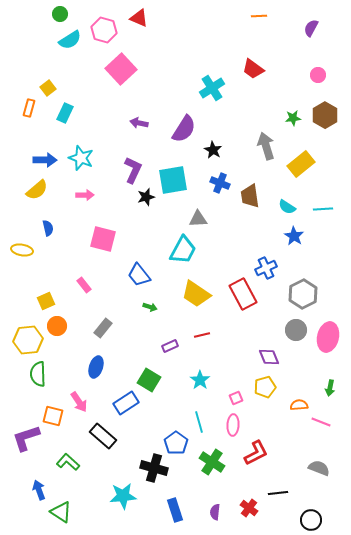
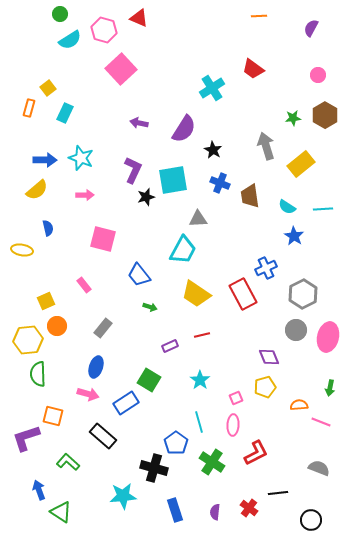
pink arrow at (79, 402): moved 9 px right, 8 px up; rotated 40 degrees counterclockwise
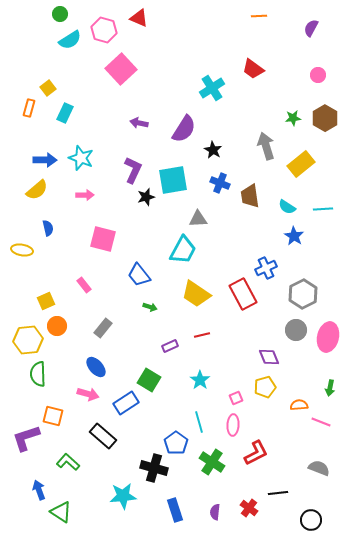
brown hexagon at (325, 115): moved 3 px down
blue ellipse at (96, 367): rotated 60 degrees counterclockwise
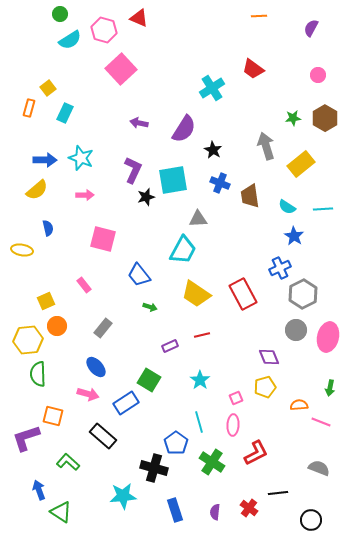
blue cross at (266, 268): moved 14 px right
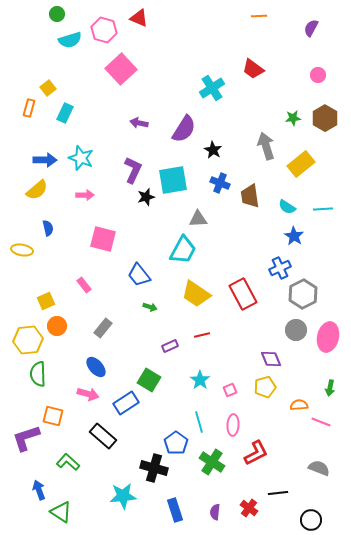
green circle at (60, 14): moved 3 px left
cyan semicircle at (70, 40): rotated 15 degrees clockwise
purple diamond at (269, 357): moved 2 px right, 2 px down
pink square at (236, 398): moved 6 px left, 8 px up
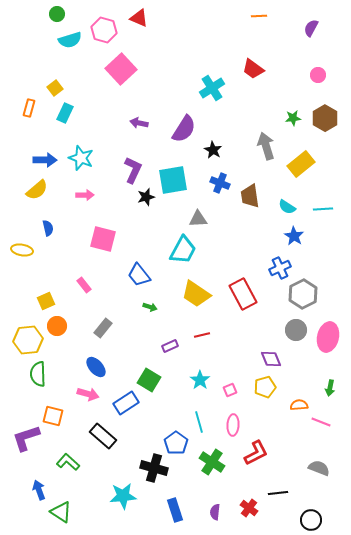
yellow square at (48, 88): moved 7 px right
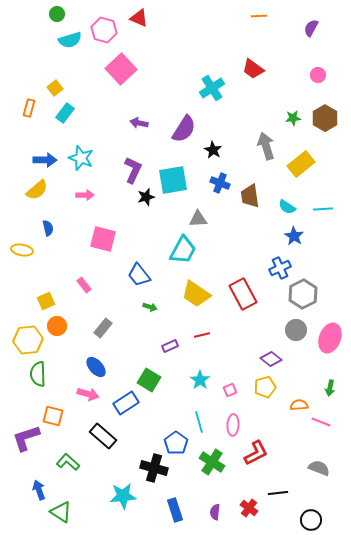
cyan rectangle at (65, 113): rotated 12 degrees clockwise
pink ellipse at (328, 337): moved 2 px right, 1 px down; rotated 8 degrees clockwise
purple diamond at (271, 359): rotated 30 degrees counterclockwise
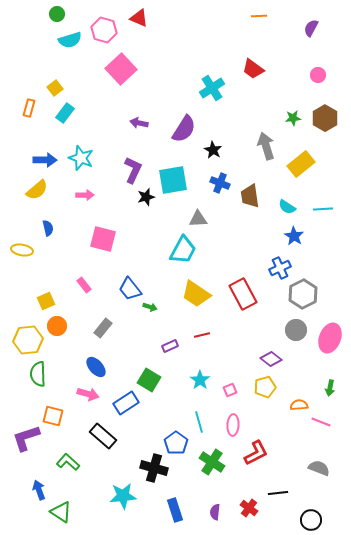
blue trapezoid at (139, 275): moved 9 px left, 14 px down
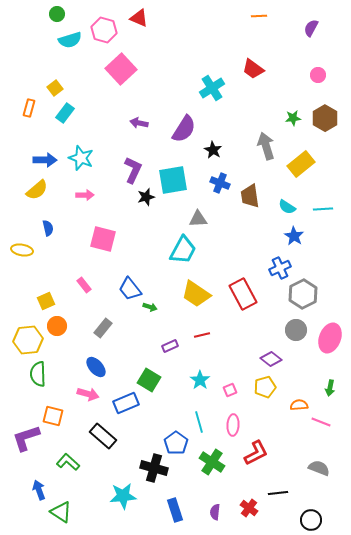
blue rectangle at (126, 403): rotated 10 degrees clockwise
